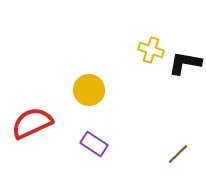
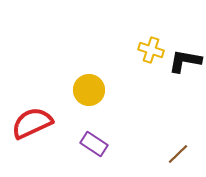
black L-shape: moved 2 px up
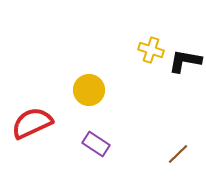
purple rectangle: moved 2 px right
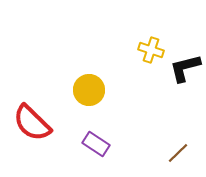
black L-shape: moved 7 px down; rotated 24 degrees counterclockwise
red semicircle: rotated 111 degrees counterclockwise
brown line: moved 1 px up
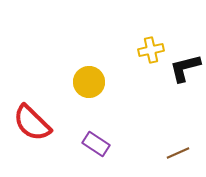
yellow cross: rotated 30 degrees counterclockwise
yellow circle: moved 8 px up
brown line: rotated 20 degrees clockwise
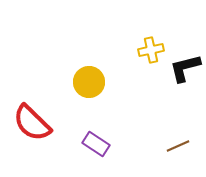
brown line: moved 7 px up
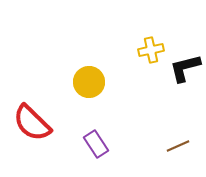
purple rectangle: rotated 24 degrees clockwise
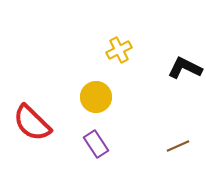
yellow cross: moved 32 px left; rotated 15 degrees counterclockwise
black L-shape: rotated 40 degrees clockwise
yellow circle: moved 7 px right, 15 px down
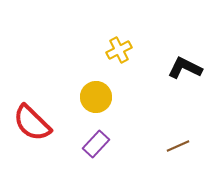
purple rectangle: rotated 76 degrees clockwise
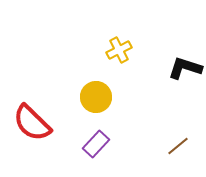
black L-shape: rotated 8 degrees counterclockwise
brown line: rotated 15 degrees counterclockwise
